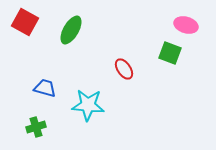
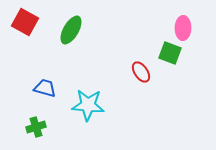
pink ellipse: moved 3 px left, 3 px down; rotated 75 degrees clockwise
red ellipse: moved 17 px right, 3 px down
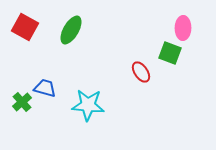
red square: moved 5 px down
green cross: moved 14 px left, 25 px up; rotated 24 degrees counterclockwise
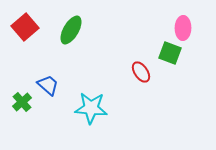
red square: rotated 20 degrees clockwise
blue trapezoid: moved 3 px right, 3 px up; rotated 25 degrees clockwise
cyan star: moved 3 px right, 3 px down
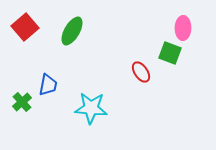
green ellipse: moved 1 px right, 1 px down
blue trapezoid: rotated 60 degrees clockwise
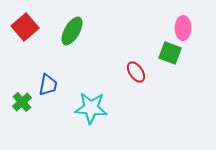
red ellipse: moved 5 px left
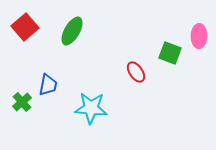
pink ellipse: moved 16 px right, 8 px down
